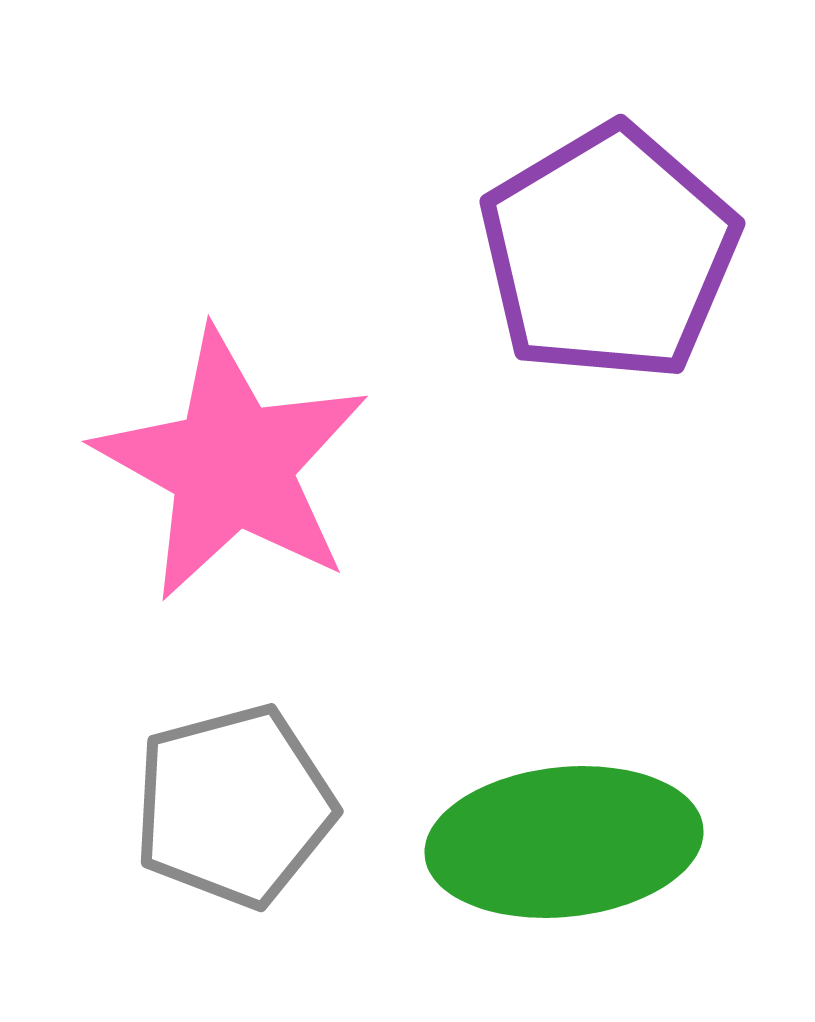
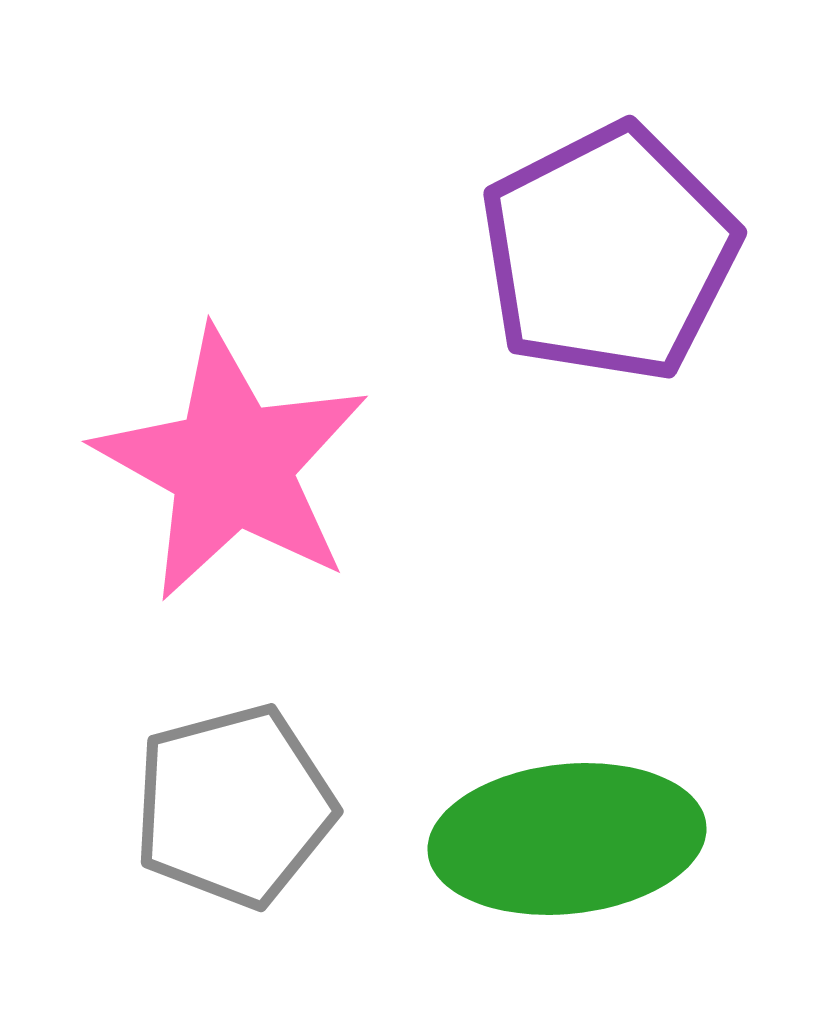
purple pentagon: rotated 4 degrees clockwise
green ellipse: moved 3 px right, 3 px up
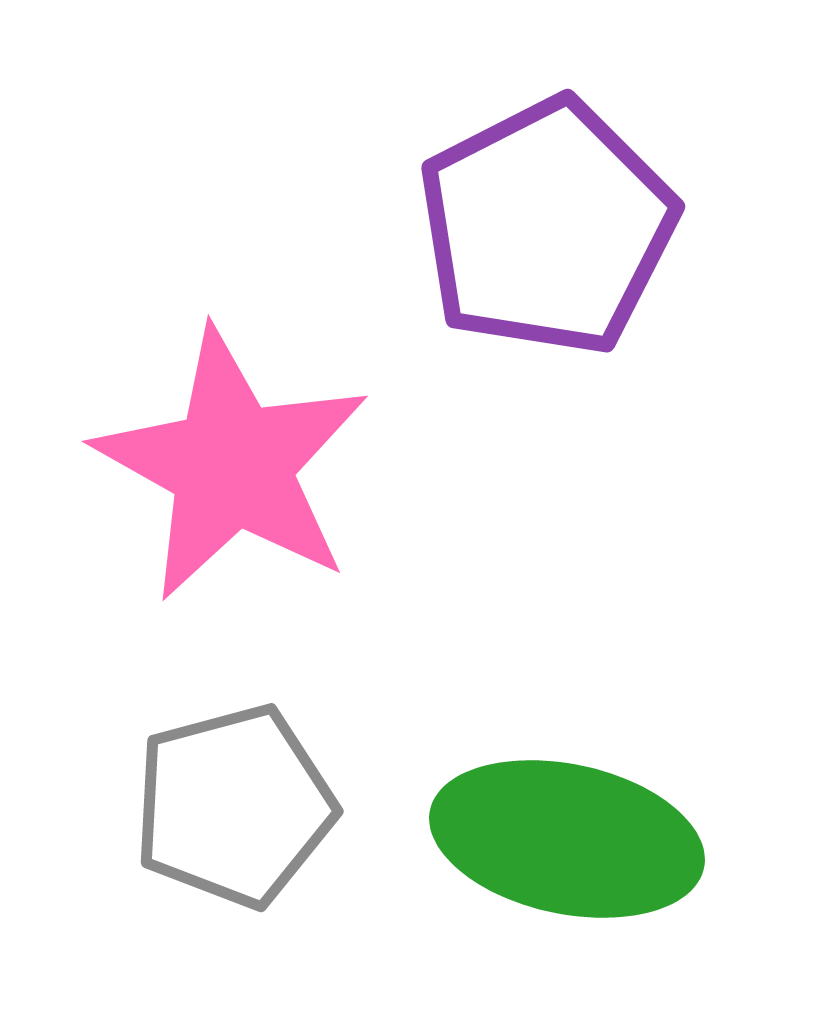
purple pentagon: moved 62 px left, 26 px up
green ellipse: rotated 18 degrees clockwise
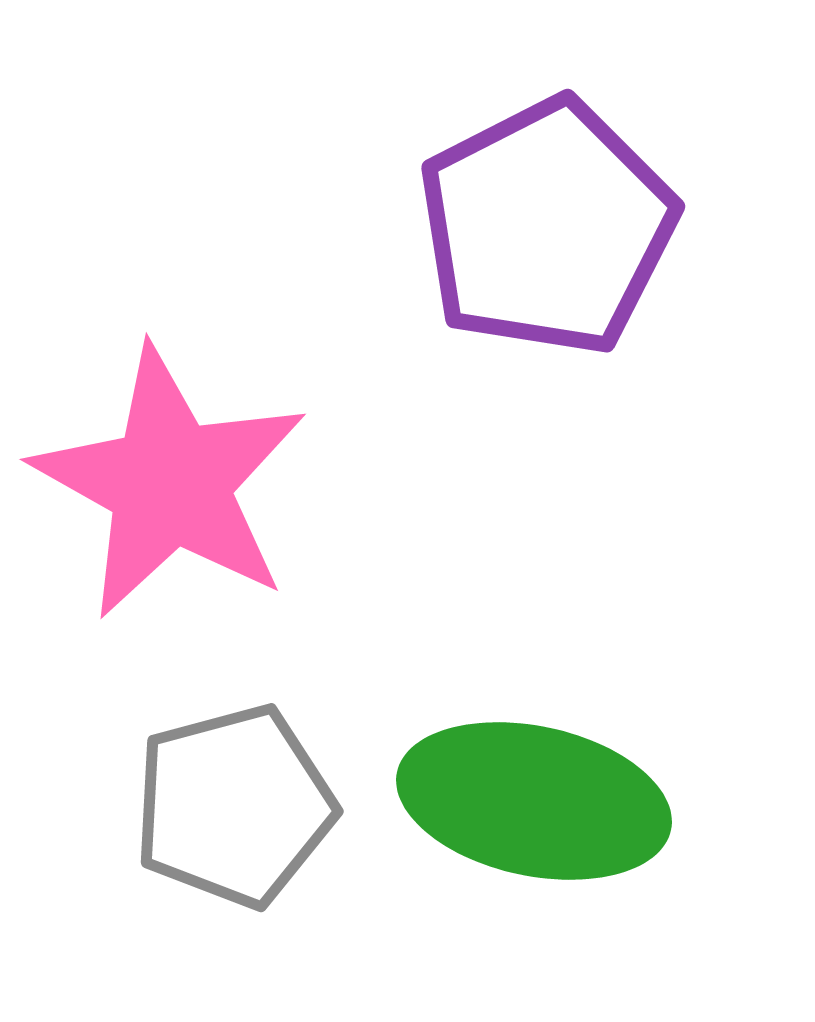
pink star: moved 62 px left, 18 px down
green ellipse: moved 33 px left, 38 px up
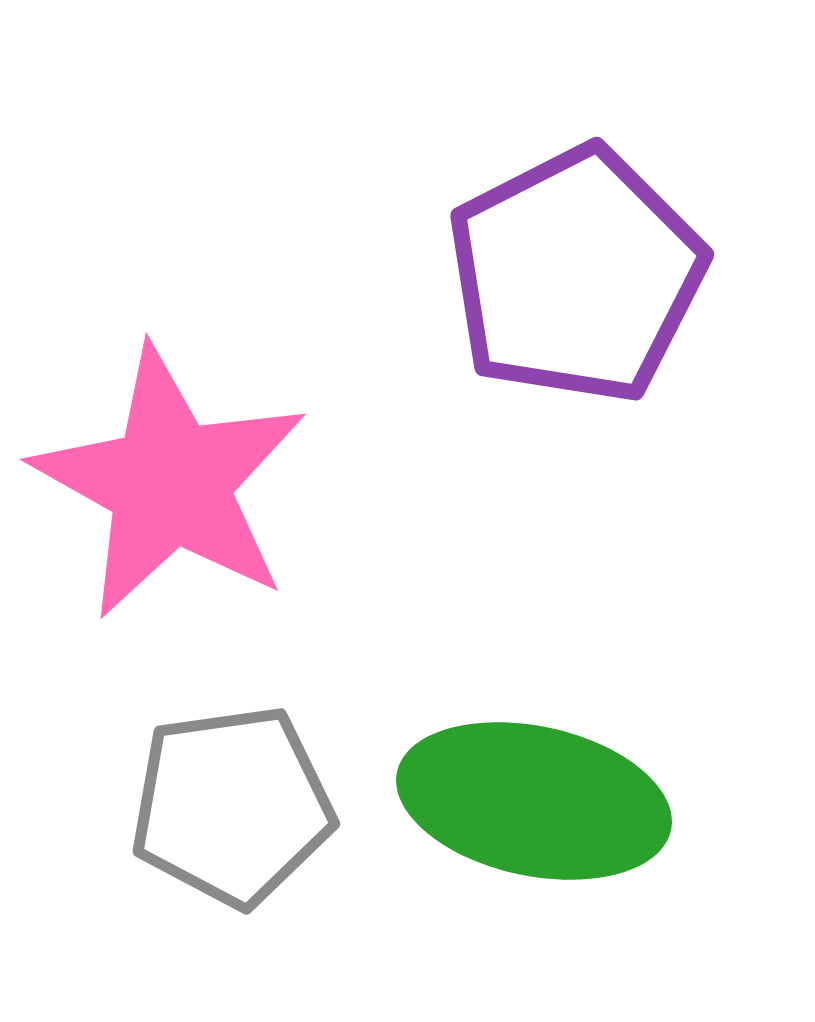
purple pentagon: moved 29 px right, 48 px down
gray pentagon: moved 2 px left; rotated 7 degrees clockwise
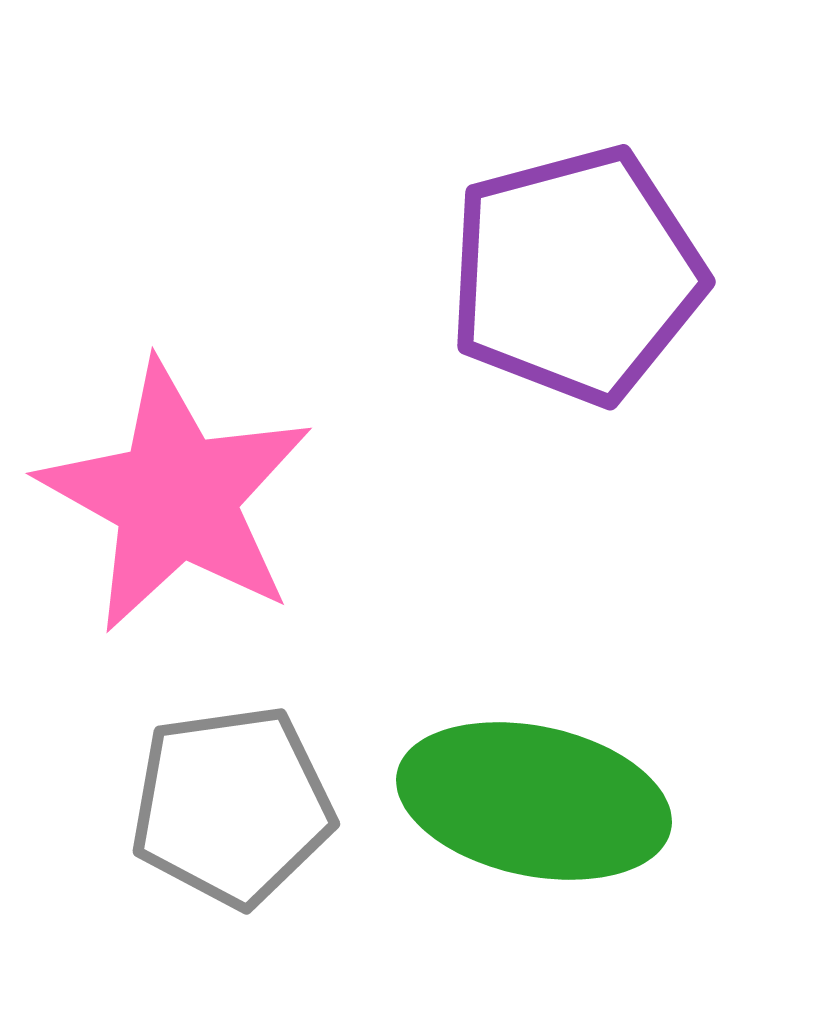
purple pentagon: rotated 12 degrees clockwise
pink star: moved 6 px right, 14 px down
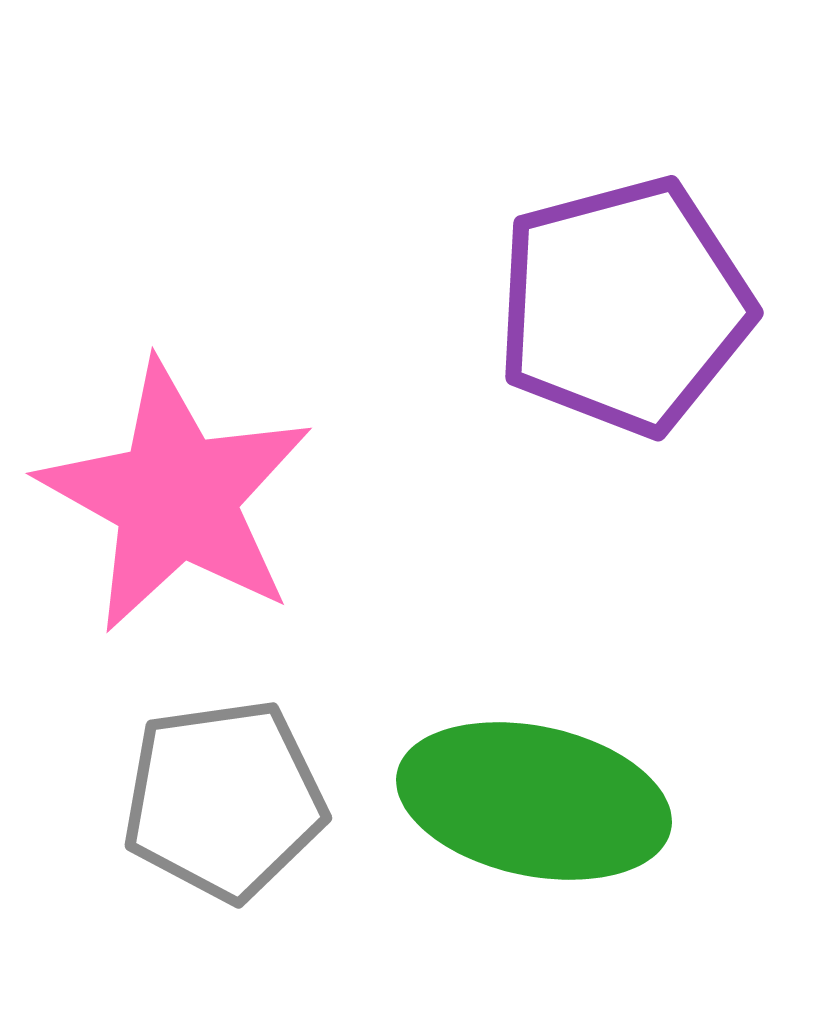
purple pentagon: moved 48 px right, 31 px down
gray pentagon: moved 8 px left, 6 px up
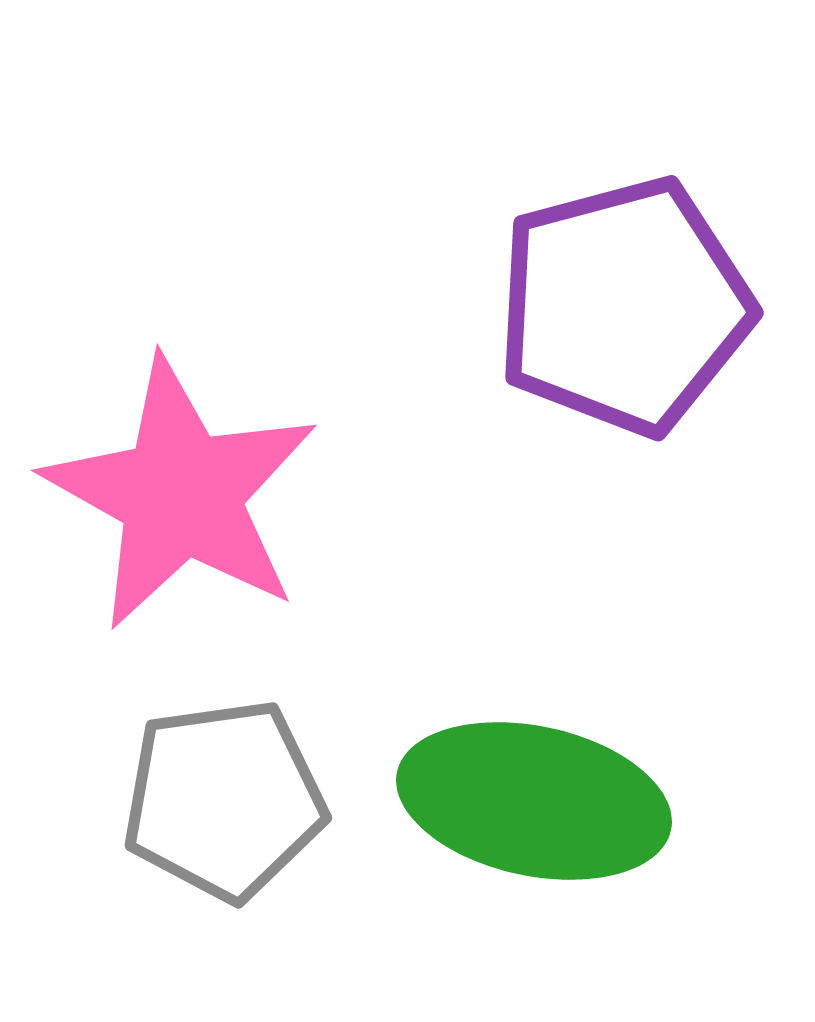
pink star: moved 5 px right, 3 px up
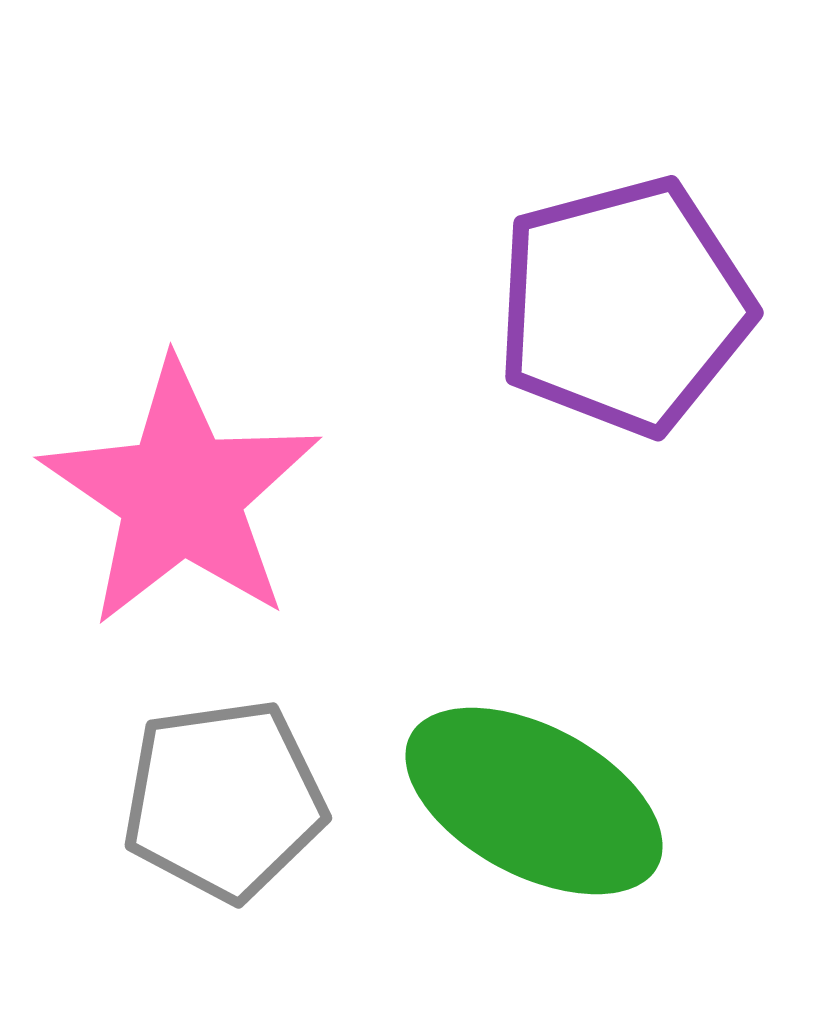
pink star: rotated 5 degrees clockwise
green ellipse: rotated 16 degrees clockwise
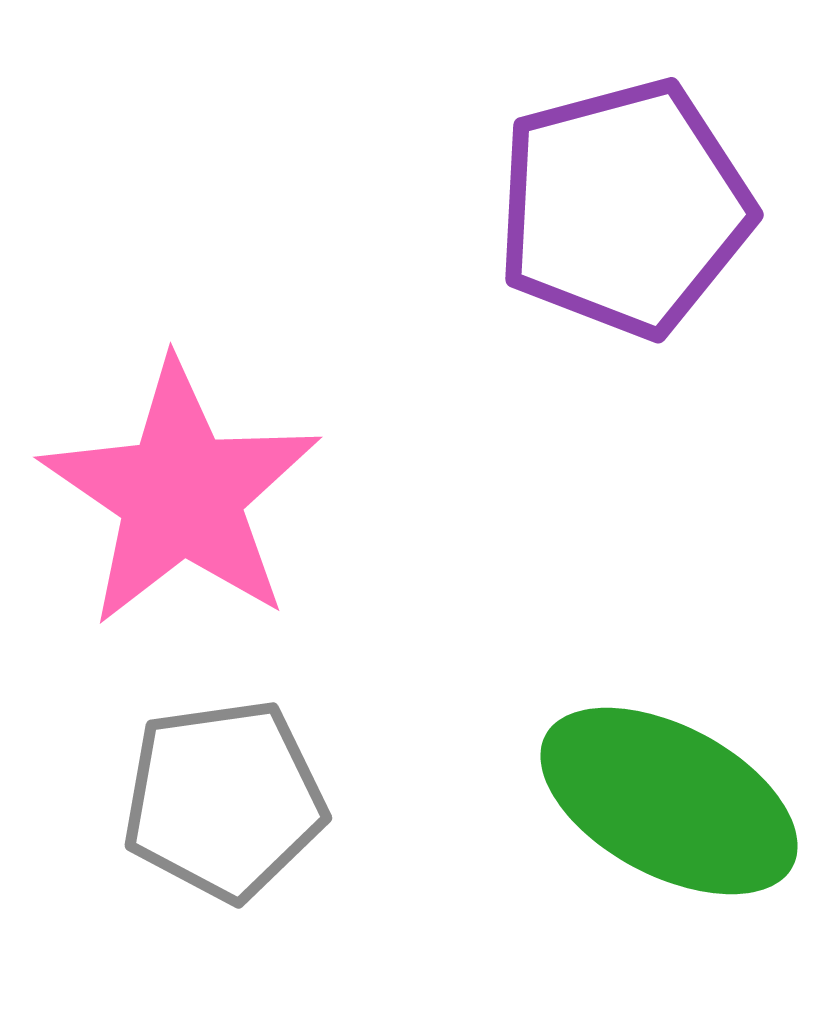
purple pentagon: moved 98 px up
green ellipse: moved 135 px right
